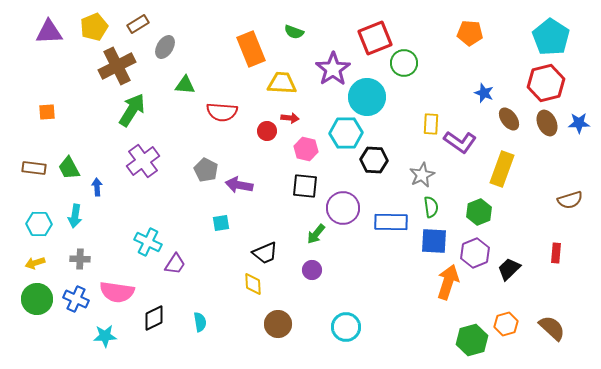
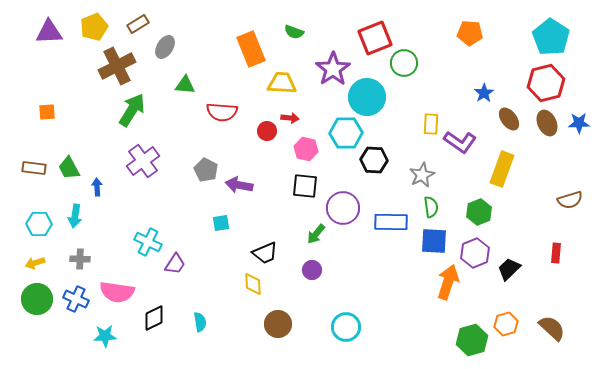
blue star at (484, 93): rotated 18 degrees clockwise
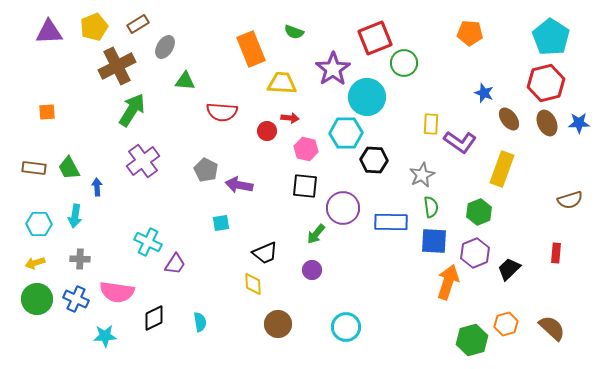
green triangle at (185, 85): moved 4 px up
blue star at (484, 93): rotated 18 degrees counterclockwise
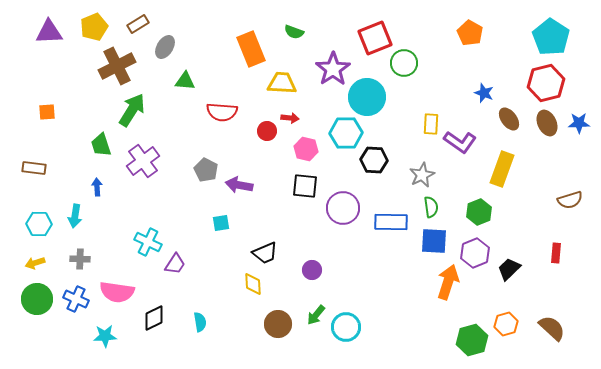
orange pentagon at (470, 33): rotated 25 degrees clockwise
green trapezoid at (69, 168): moved 32 px right, 23 px up; rotated 10 degrees clockwise
green arrow at (316, 234): moved 81 px down
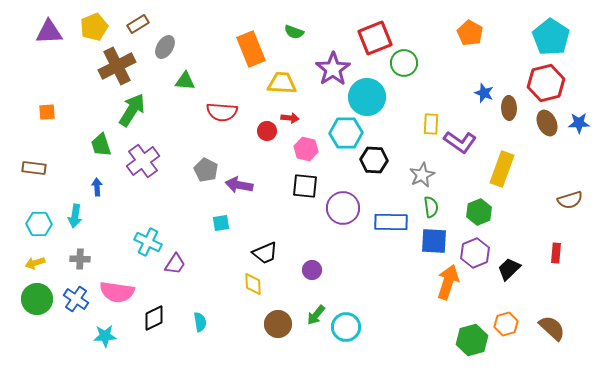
brown ellipse at (509, 119): moved 11 px up; rotated 35 degrees clockwise
blue cross at (76, 299): rotated 10 degrees clockwise
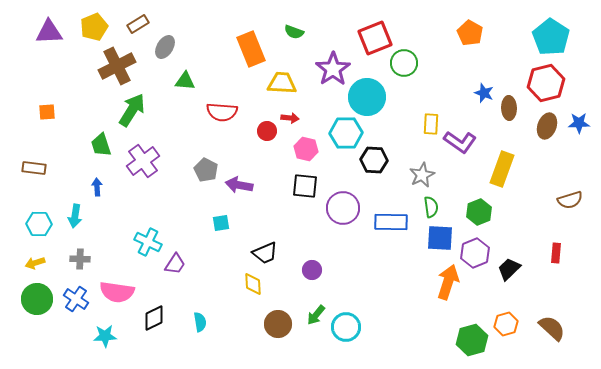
brown ellipse at (547, 123): moved 3 px down; rotated 45 degrees clockwise
blue square at (434, 241): moved 6 px right, 3 px up
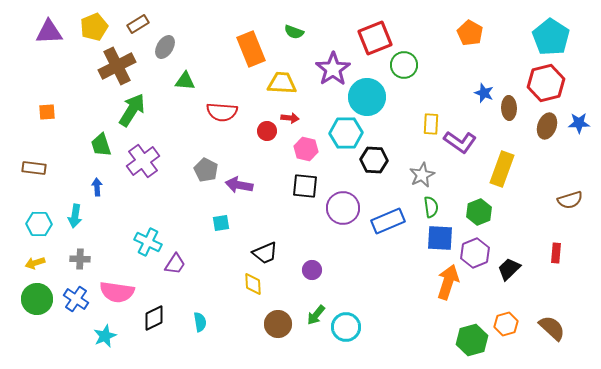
green circle at (404, 63): moved 2 px down
blue rectangle at (391, 222): moved 3 px left, 1 px up; rotated 24 degrees counterclockwise
cyan star at (105, 336): rotated 20 degrees counterclockwise
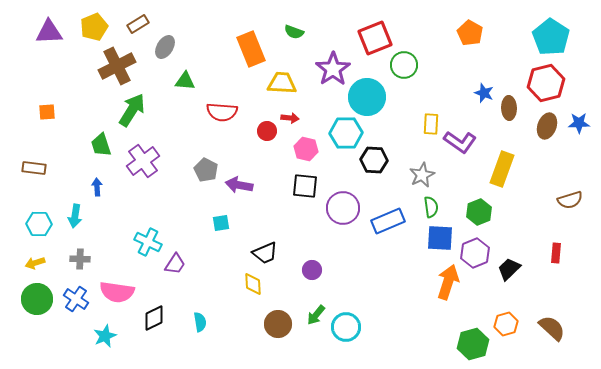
green hexagon at (472, 340): moved 1 px right, 4 px down
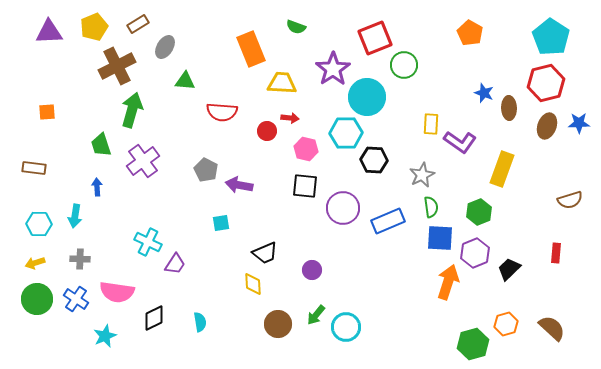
green semicircle at (294, 32): moved 2 px right, 5 px up
green arrow at (132, 110): rotated 16 degrees counterclockwise
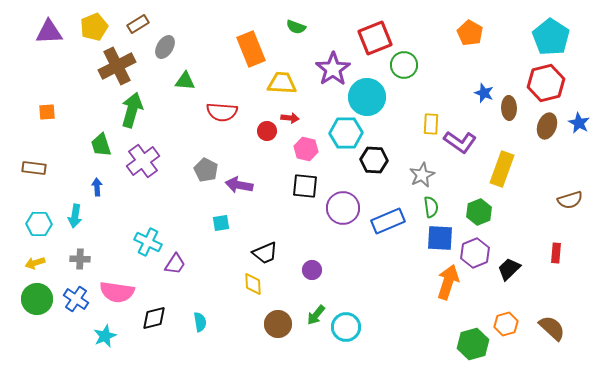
blue star at (579, 123): rotated 30 degrees clockwise
black diamond at (154, 318): rotated 12 degrees clockwise
